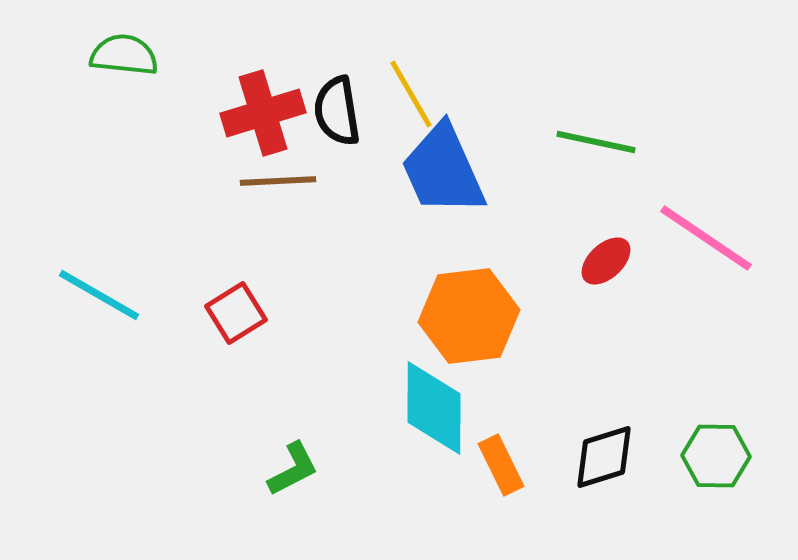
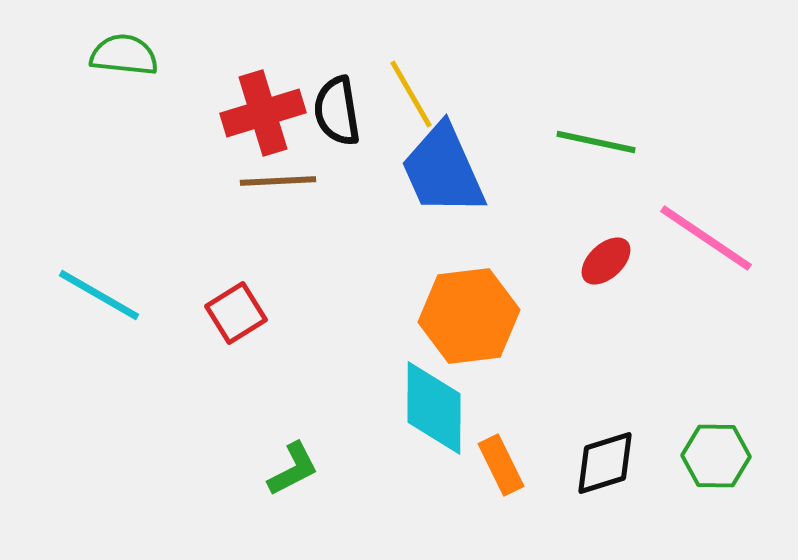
black diamond: moved 1 px right, 6 px down
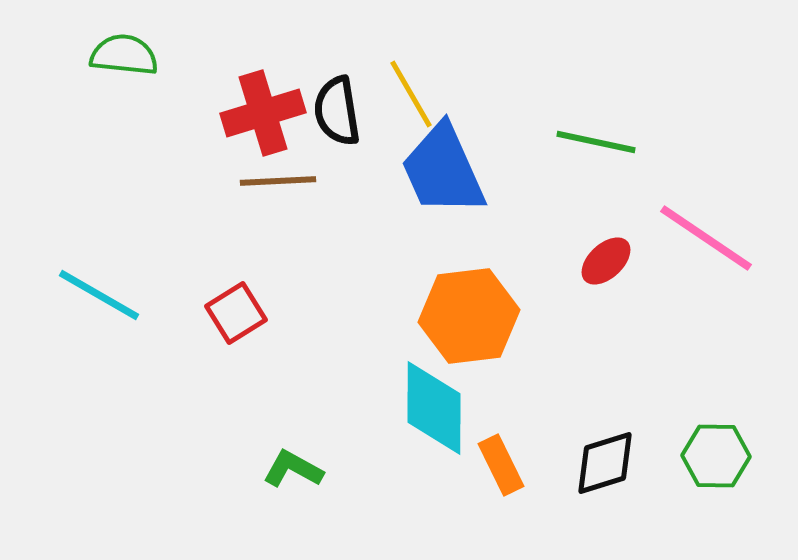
green L-shape: rotated 124 degrees counterclockwise
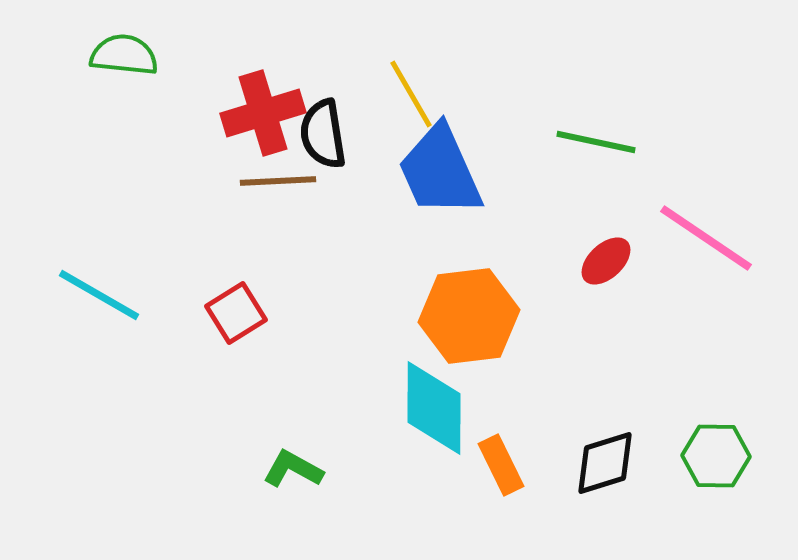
black semicircle: moved 14 px left, 23 px down
blue trapezoid: moved 3 px left, 1 px down
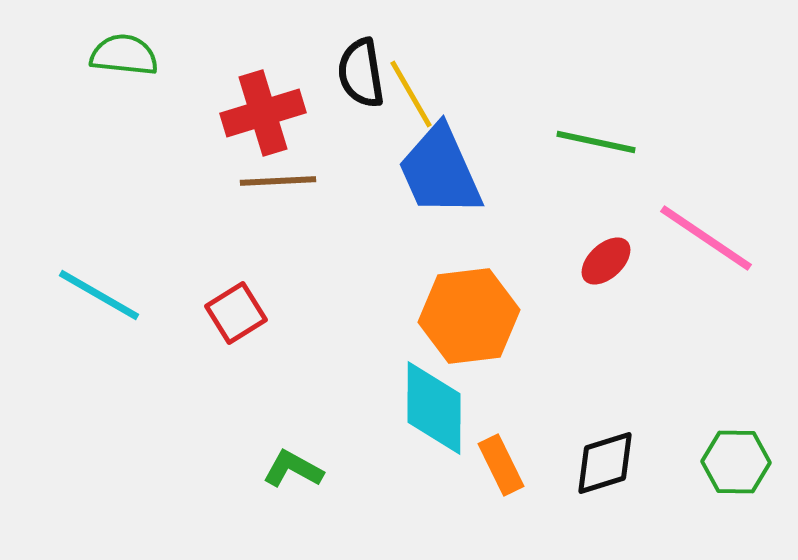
black semicircle: moved 38 px right, 61 px up
green hexagon: moved 20 px right, 6 px down
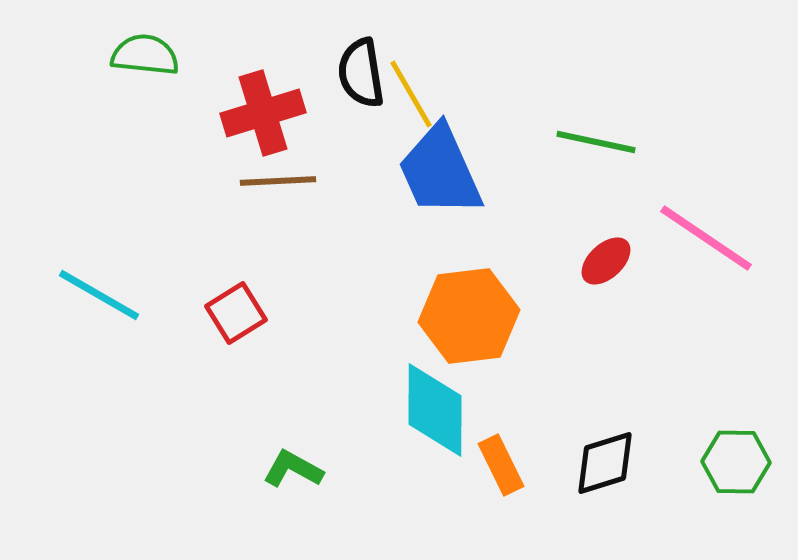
green semicircle: moved 21 px right
cyan diamond: moved 1 px right, 2 px down
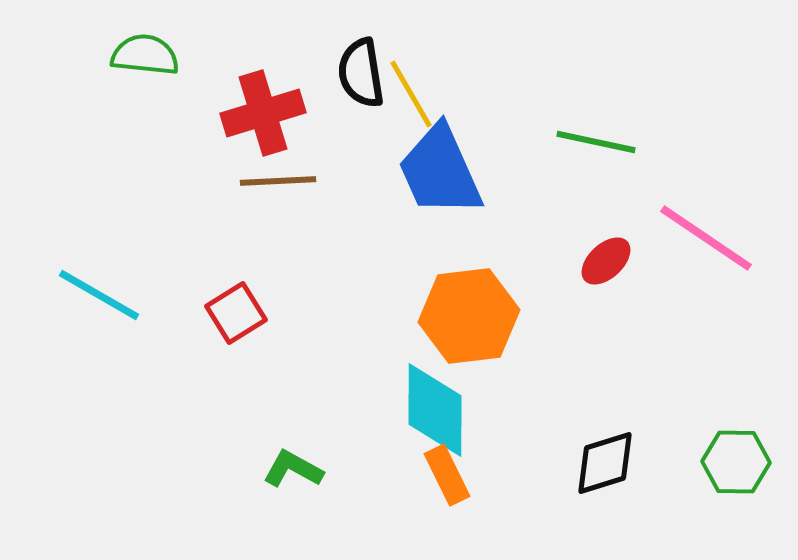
orange rectangle: moved 54 px left, 10 px down
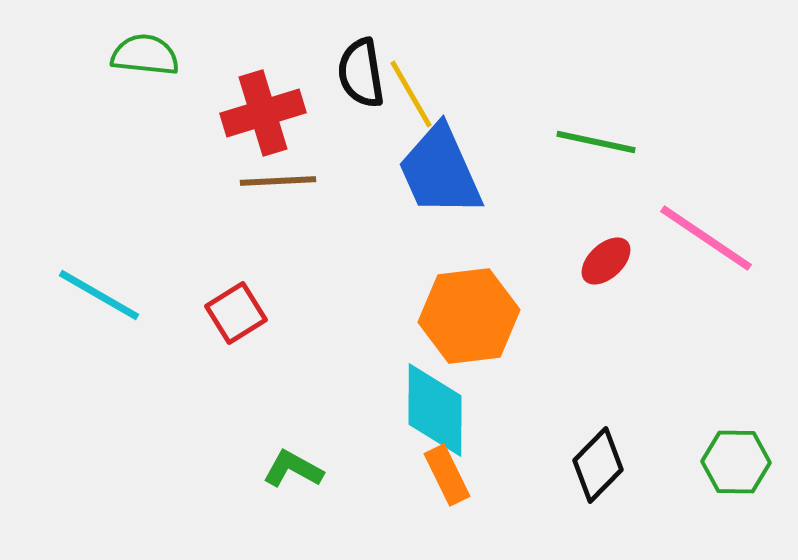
black diamond: moved 7 px left, 2 px down; rotated 28 degrees counterclockwise
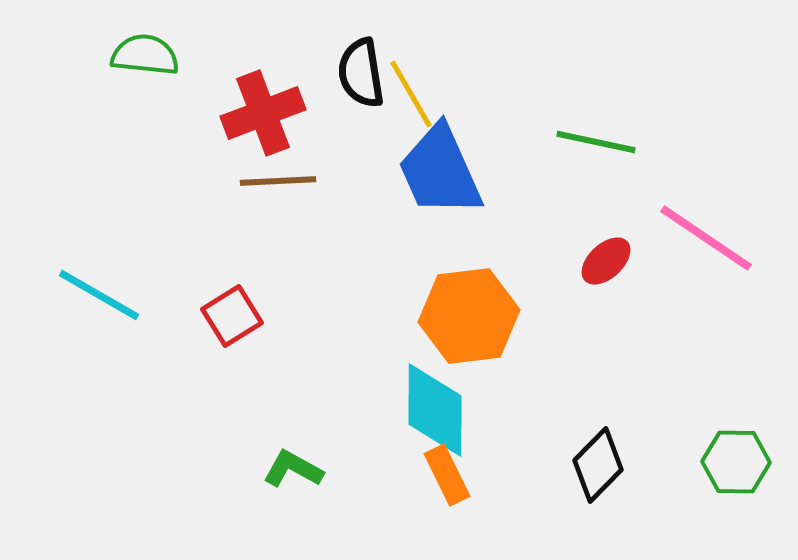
red cross: rotated 4 degrees counterclockwise
red square: moved 4 px left, 3 px down
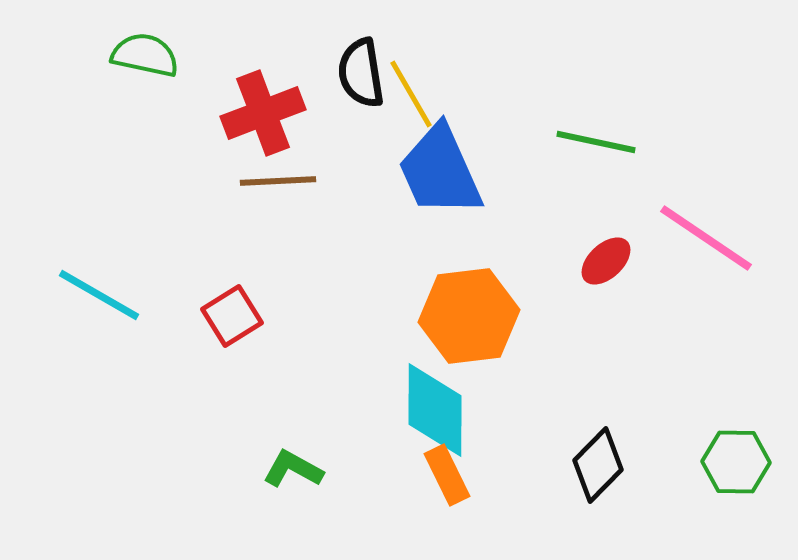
green semicircle: rotated 6 degrees clockwise
